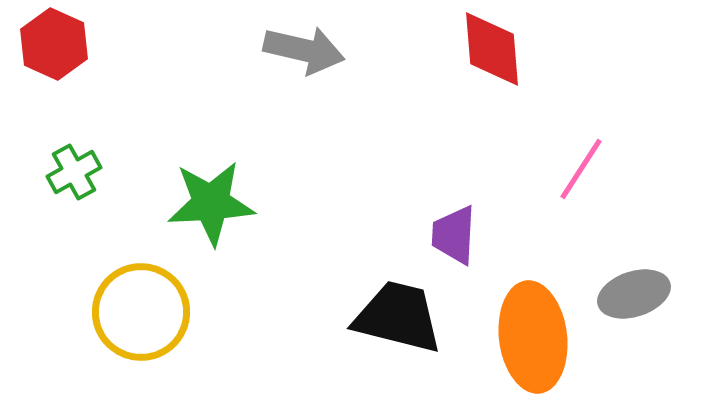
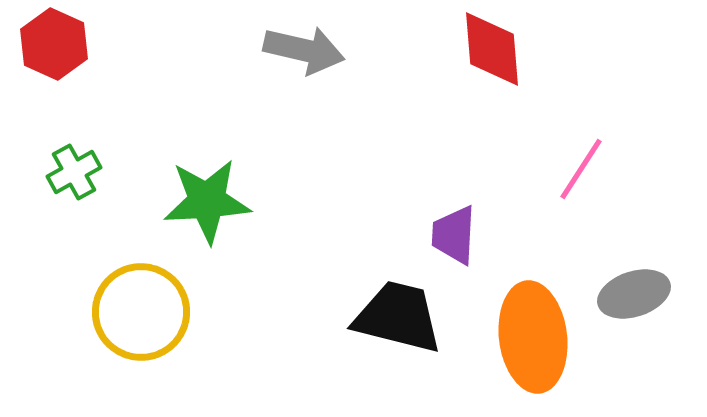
green star: moved 4 px left, 2 px up
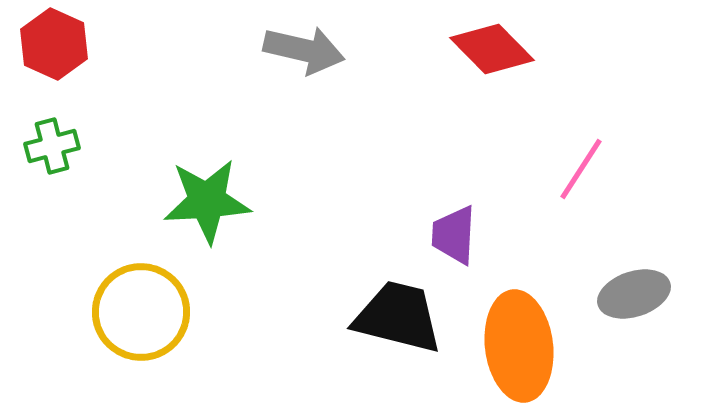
red diamond: rotated 40 degrees counterclockwise
green cross: moved 22 px left, 26 px up; rotated 14 degrees clockwise
orange ellipse: moved 14 px left, 9 px down
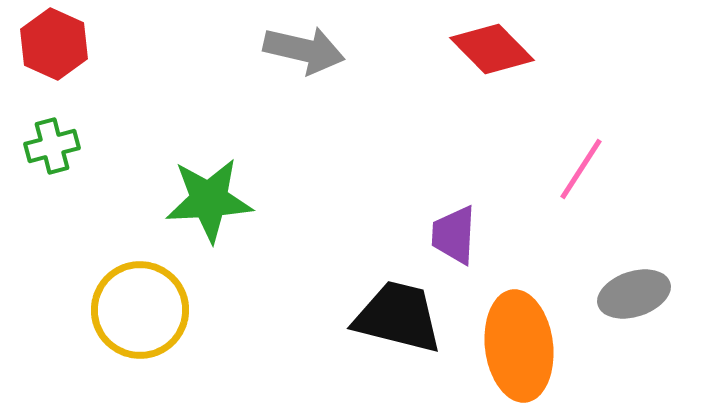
green star: moved 2 px right, 1 px up
yellow circle: moved 1 px left, 2 px up
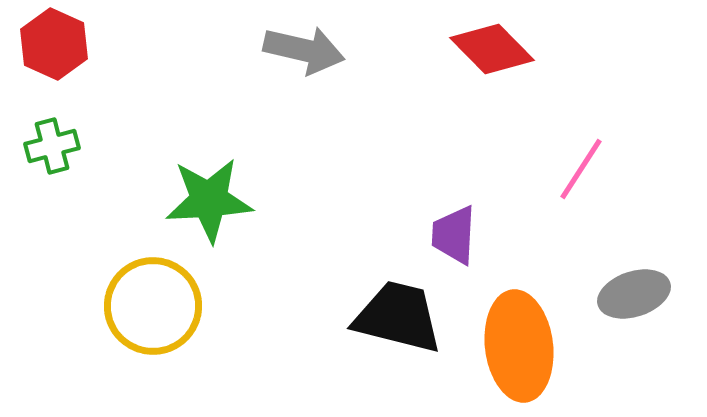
yellow circle: moved 13 px right, 4 px up
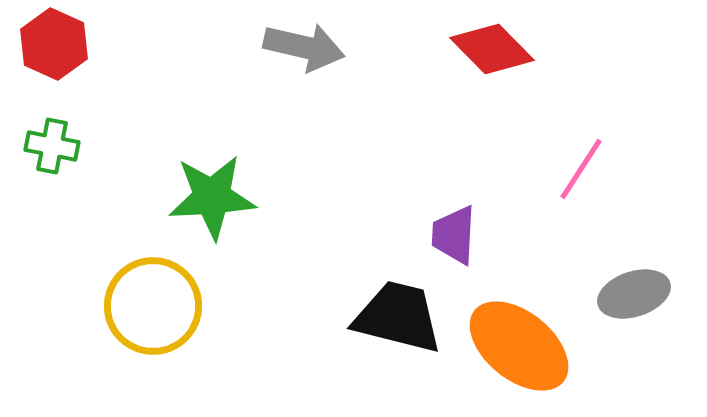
gray arrow: moved 3 px up
green cross: rotated 26 degrees clockwise
green star: moved 3 px right, 3 px up
orange ellipse: rotated 44 degrees counterclockwise
